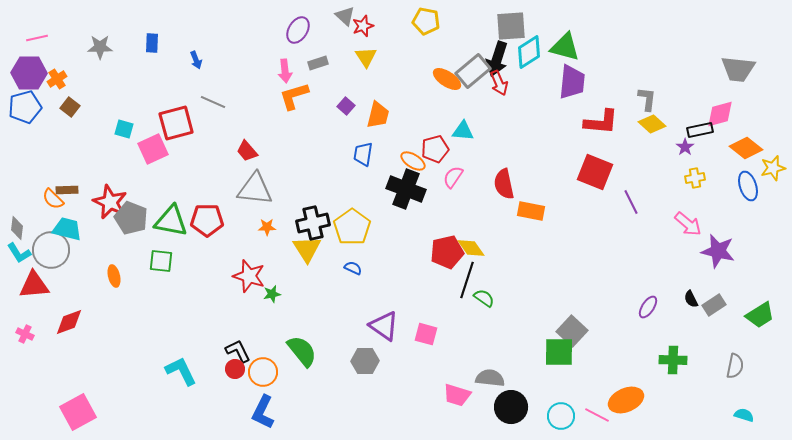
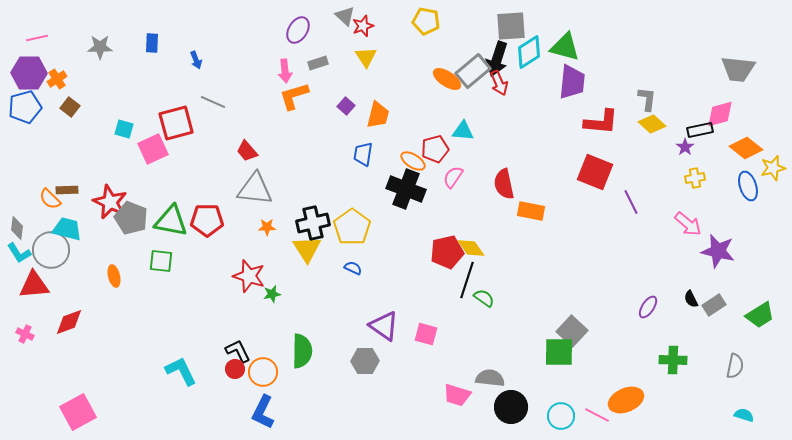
orange semicircle at (53, 199): moved 3 px left
green semicircle at (302, 351): rotated 40 degrees clockwise
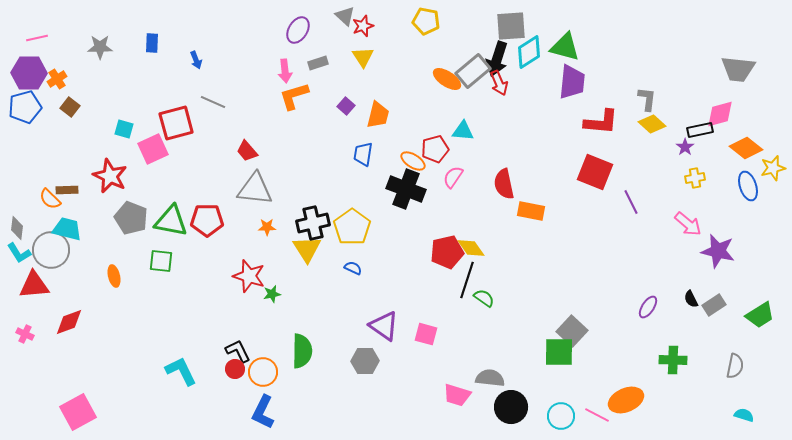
yellow triangle at (366, 57): moved 3 px left
red star at (110, 202): moved 26 px up
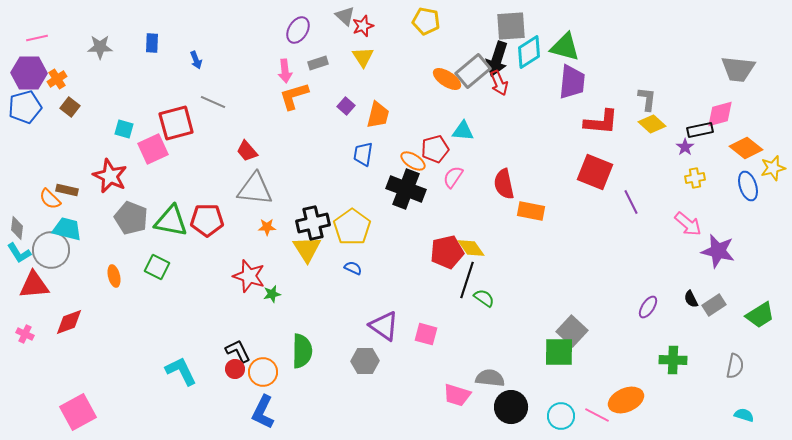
brown rectangle at (67, 190): rotated 15 degrees clockwise
green square at (161, 261): moved 4 px left, 6 px down; rotated 20 degrees clockwise
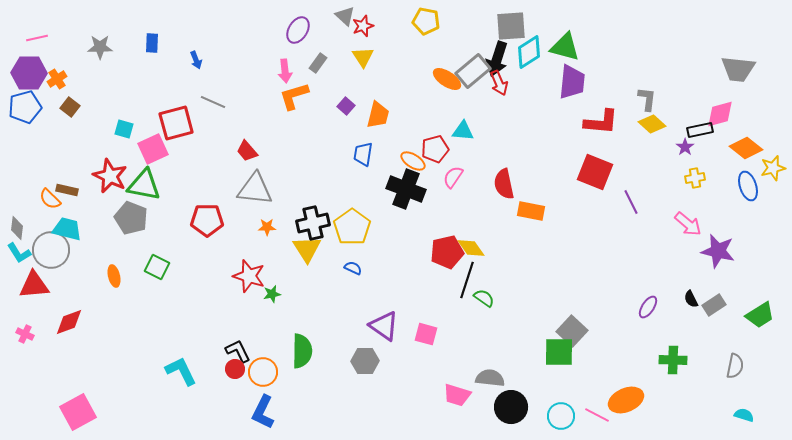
gray rectangle at (318, 63): rotated 36 degrees counterclockwise
green triangle at (171, 221): moved 27 px left, 36 px up
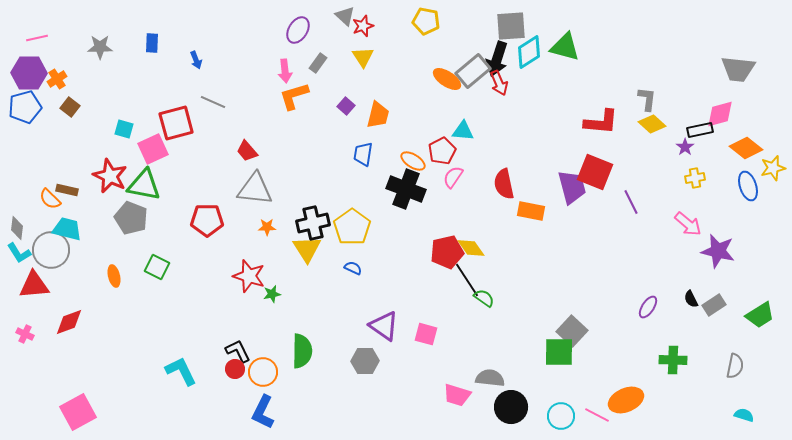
purple trapezoid at (572, 82): moved 105 px down; rotated 21 degrees counterclockwise
red pentagon at (435, 149): moved 7 px right, 2 px down; rotated 12 degrees counterclockwise
black line at (467, 280): rotated 51 degrees counterclockwise
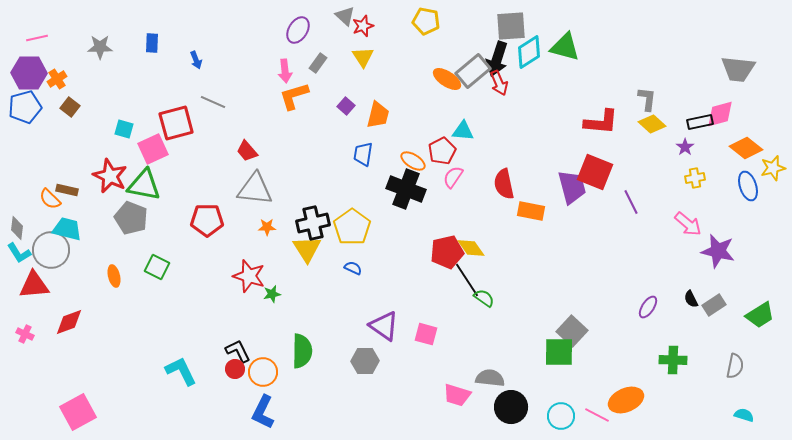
black rectangle at (700, 130): moved 8 px up
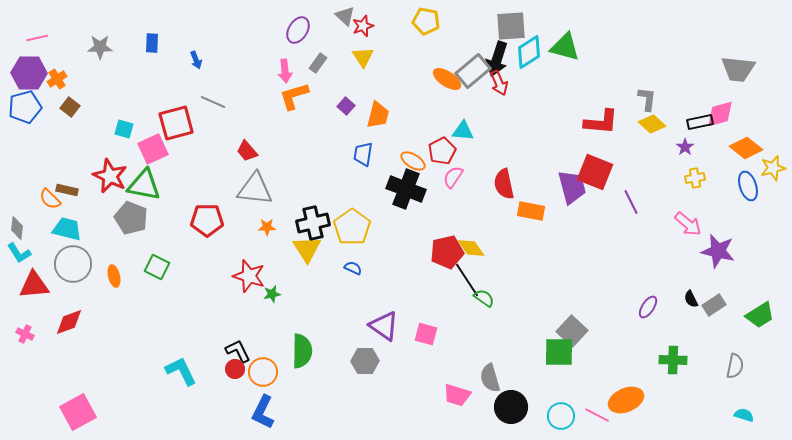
gray circle at (51, 250): moved 22 px right, 14 px down
gray semicircle at (490, 378): rotated 112 degrees counterclockwise
